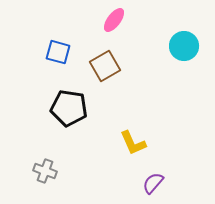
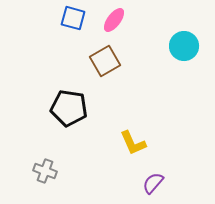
blue square: moved 15 px right, 34 px up
brown square: moved 5 px up
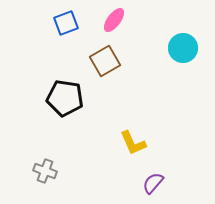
blue square: moved 7 px left, 5 px down; rotated 35 degrees counterclockwise
cyan circle: moved 1 px left, 2 px down
black pentagon: moved 4 px left, 10 px up
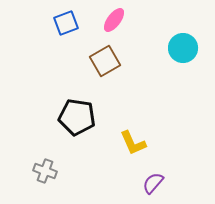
black pentagon: moved 12 px right, 19 px down
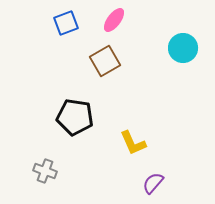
black pentagon: moved 2 px left
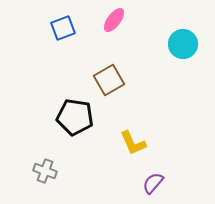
blue square: moved 3 px left, 5 px down
cyan circle: moved 4 px up
brown square: moved 4 px right, 19 px down
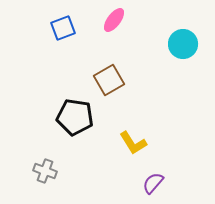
yellow L-shape: rotated 8 degrees counterclockwise
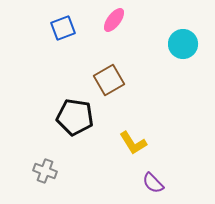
purple semicircle: rotated 85 degrees counterclockwise
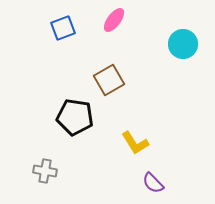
yellow L-shape: moved 2 px right
gray cross: rotated 10 degrees counterclockwise
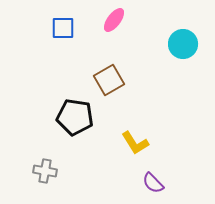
blue square: rotated 20 degrees clockwise
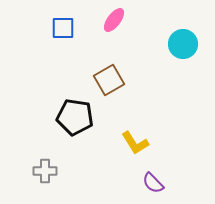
gray cross: rotated 10 degrees counterclockwise
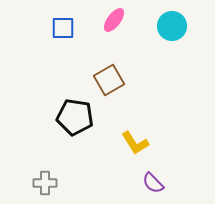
cyan circle: moved 11 px left, 18 px up
gray cross: moved 12 px down
